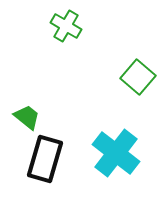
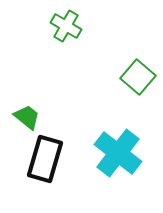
cyan cross: moved 2 px right
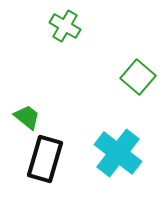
green cross: moved 1 px left
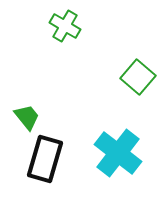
green trapezoid: rotated 12 degrees clockwise
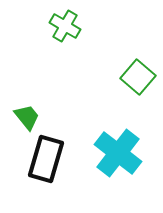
black rectangle: moved 1 px right
